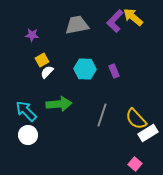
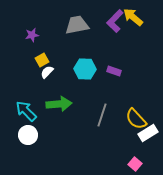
purple star: rotated 16 degrees counterclockwise
purple rectangle: rotated 48 degrees counterclockwise
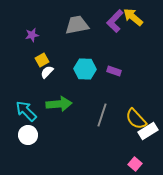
white rectangle: moved 2 px up
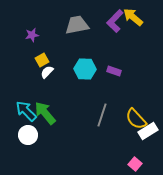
green arrow: moved 14 px left, 9 px down; rotated 125 degrees counterclockwise
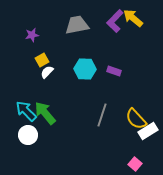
yellow arrow: moved 1 px down
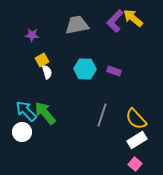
purple star: rotated 16 degrees clockwise
white semicircle: rotated 120 degrees clockwise
white rectangle: moved 11 px left, 9 px down
white circle: moved 6 px left, 3 px up
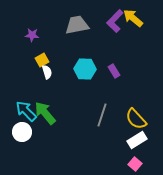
purple rectangle: rotated 40 degrees clockwise
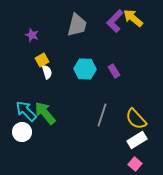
gray trapezoid: rotated 115 degrees clockwise
purple star: rotated 16 degrees clockwise
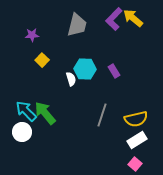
purple L-shape: moved 1 px left, 2 px up
purple star: rotated 24 degrees counterclockwise
yellow square: rotated 16 degrees counterclockwise
white semicircle: moved 24 px right, 7 px down
yellow semicircle: rotated 60 degrees counterclockwise
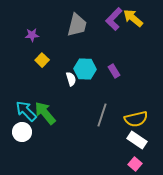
white rectangle: rotated 66 degrees clockwise
